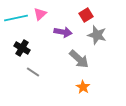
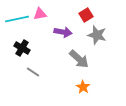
pink triangle: rotated 32 degrees clockwise
cyan line: moved 1 px right, 1 px down
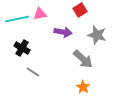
red square: moved 6 px left, 5 px up
gray arrow: moved 4 px right
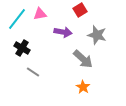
cyan line: rotated 40 degrees counterclockwise
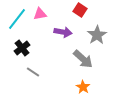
red square: rotated 24 degrees counterclockwise
gray star: rotated 24 degrees clockwise
black cross: rotated 21 degrees clockwise
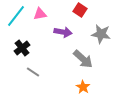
cyan line: moved 1 px left, 3 px up
gray star: moved 4 px right, 1 px up; rotated 30 degrees counterclockwise
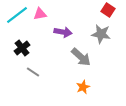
red square: moved 28 px right
cyan line: moved 1 px right, 1 px up; rotated 15 degrees clockwise
gray arrow: moved 2 px left, 2 px up
orange star: rotated 16 degrees clockwise
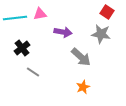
red square: moved 1 px left, 2 px down
cyan line: moved 2 px left, 3 px down; rotated 30 degrees clockwise
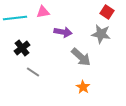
pink triangle: moved 3 px right, 2 px up
orange star: rotated 16 degrees counterclockwise
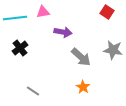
gray star: moved 12 px right, 16 px down
black cross: moved 2 px left
gray line: moved 19 px down
